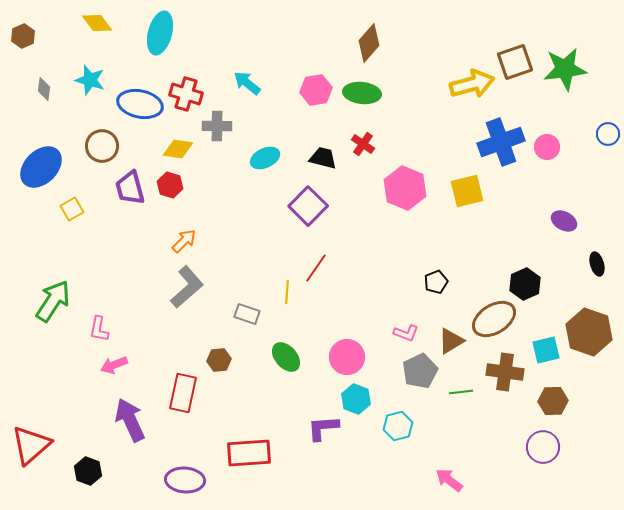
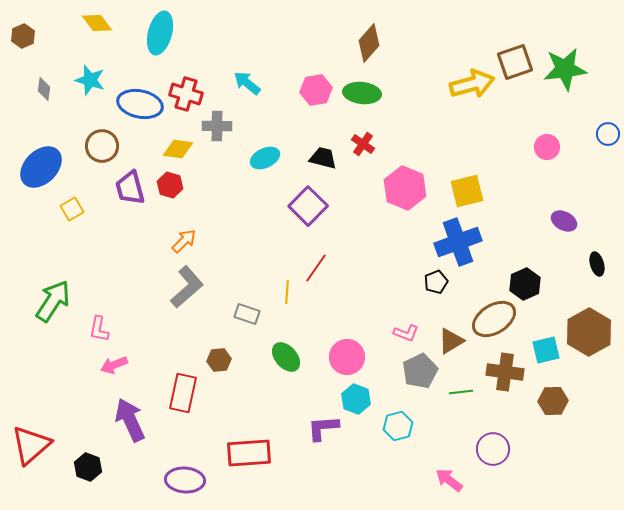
blue cross at (501, 142): moved 43 px left, 100 px down
brown hexagon at (589, 332): rotated 12 degrees clockwise
purple circle at (543, 447): moved 50 px left, 2 px down
black hexagon at (88, 471): moved 4 px up
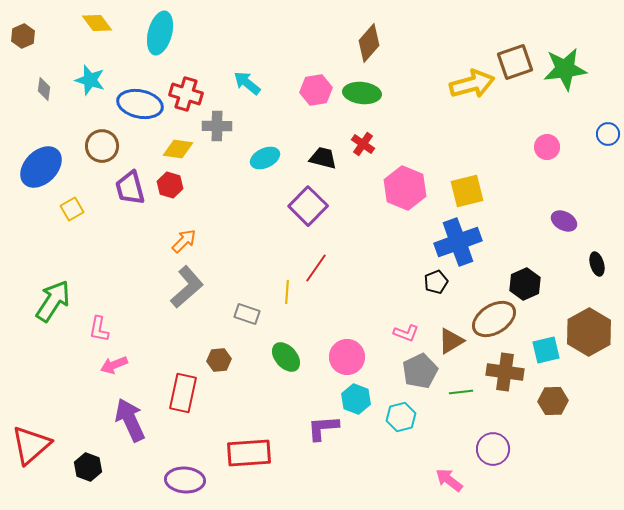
cyan hexagon at (398, 426): moved 3 px right, 9 px up
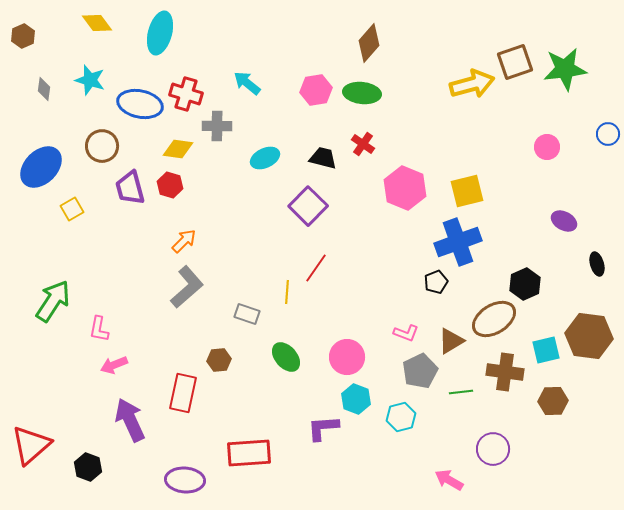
brown hexagon at (589, 332): moved 4 px down; rotated 24 degrees counterclockwise
pink arrow at (449, 480): rotated 8 degrees counterclockwise
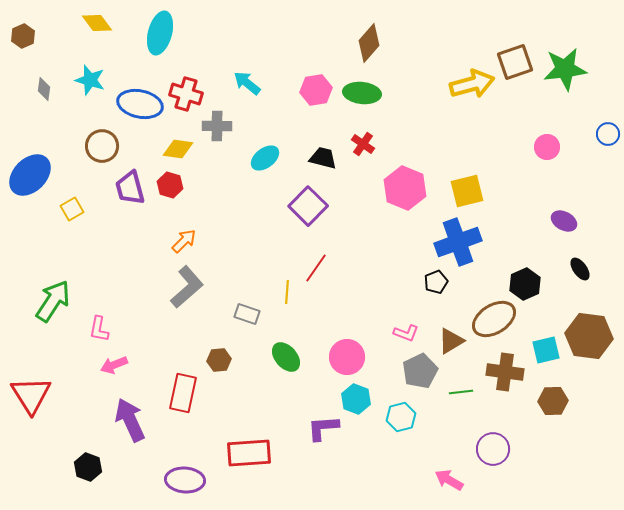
cyan ellipse at (265, 158): rotated 12 degrees counterclockwise
blue ellipse at (41, 167): moved 11 px left, 8 px down
black ellipse at (597, 264): moved 17 px left, 5 px down; rotated 20 degrees counterclockwise
red triangle at (31, 445): moved 50 px up; rotated 21 degrees counterclockwise
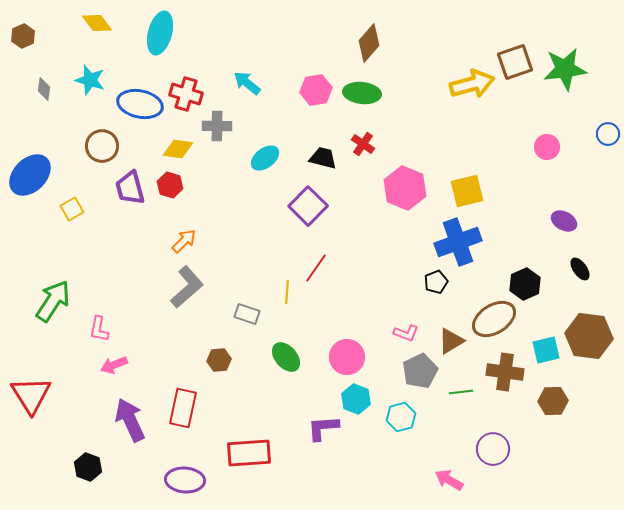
red rectangle at (183, 393): moved 15 px down
